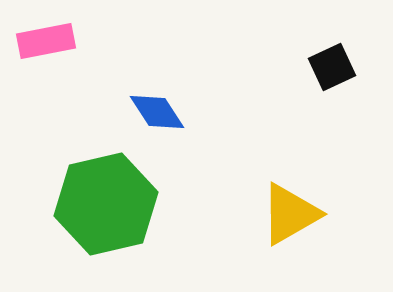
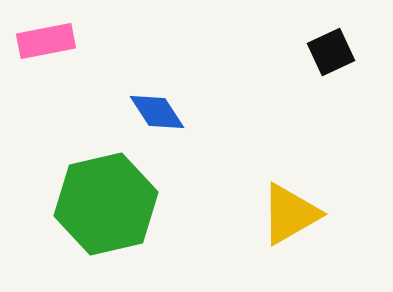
black square: moved 1 px left, 15 px up
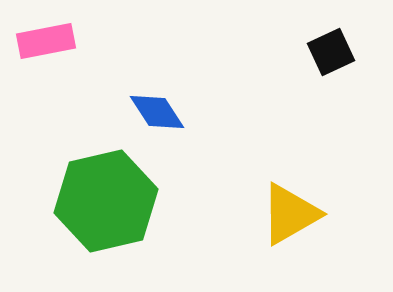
green hexagon: moved 3 px up
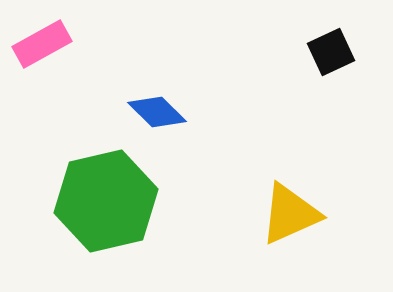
pink rectangle: moved 4 px left, 3 px down; rotated 18 degrees counterclockwise
blue diamond: rotated 12 degrees counterclockwise
yellow triangle: rotated 6 degrees clockwise
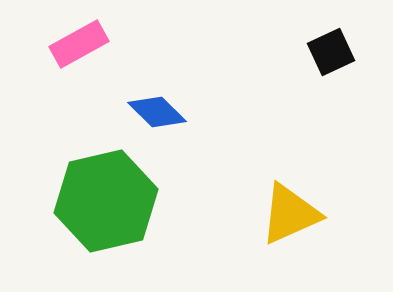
pink rectangle: moved 37 px right
